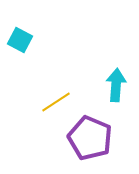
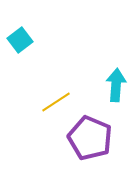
cyan square: rotated 25 degrees clockwise
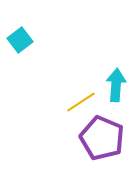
yellow line: moved 25 px right
purple pentagon: moved 12 px right
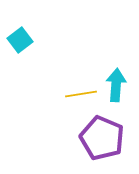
yellow line: moved 8 px up; rotated 24 degrees clockwise
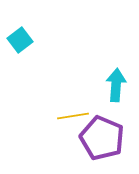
yellow line: moved 8 px left, 22 px down
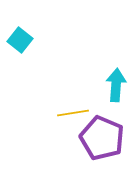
cyan square: rotated 15 degrees counterclockwise
yellow line: moved 3 px up
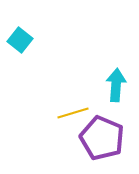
yellow line: rotated 8 degrees counterclockwise
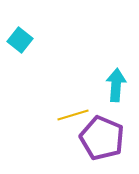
yellow line: moved 2 px down
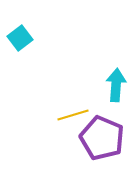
cyan square: moved 2 px up; rotated 15 degrees clockwise
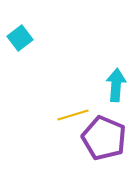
purple pentagon: moved 2 px right
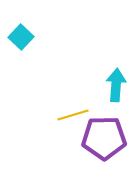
cyan square: moved 1 px right, 1 px up; rotated 10 degrees counterclockwise
purple pentagon: rotated 24 degrees counterclockwise
